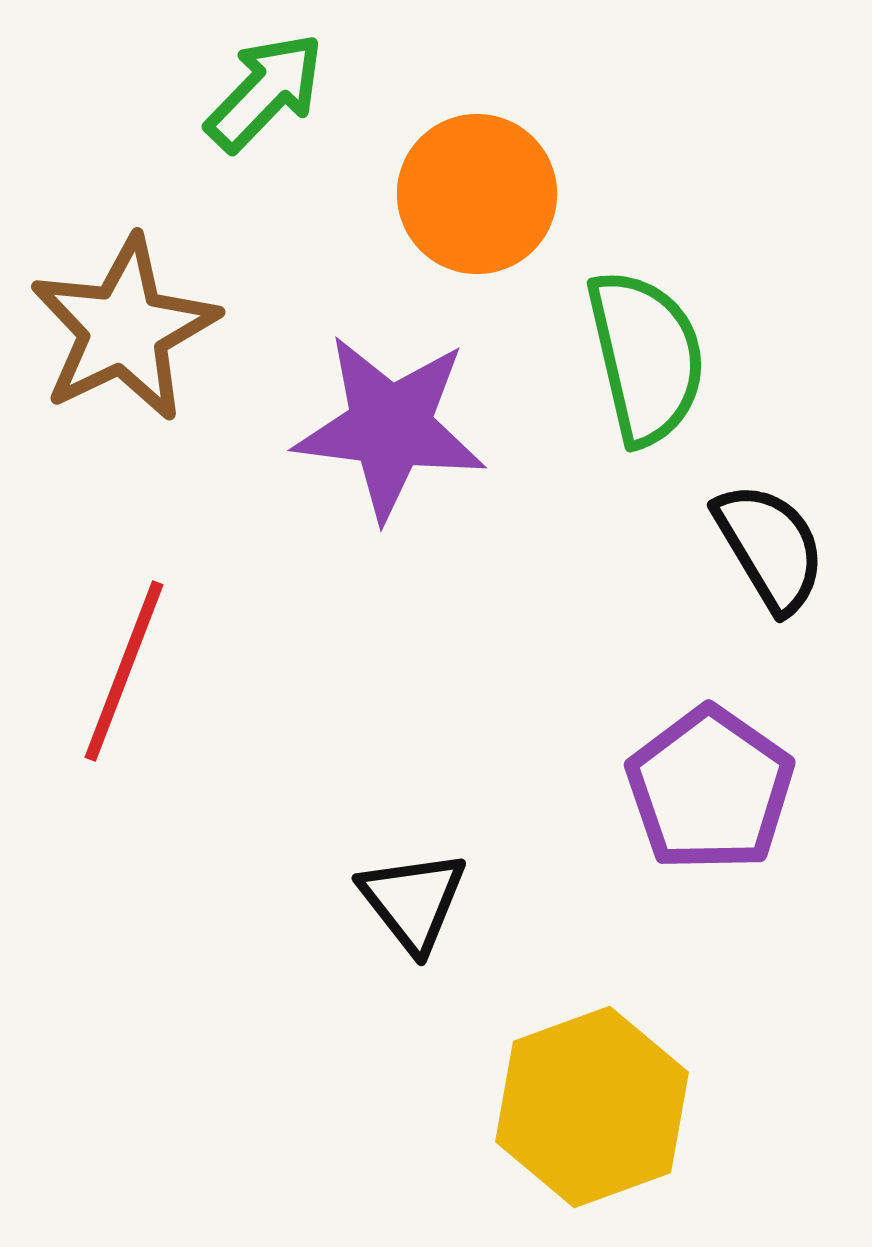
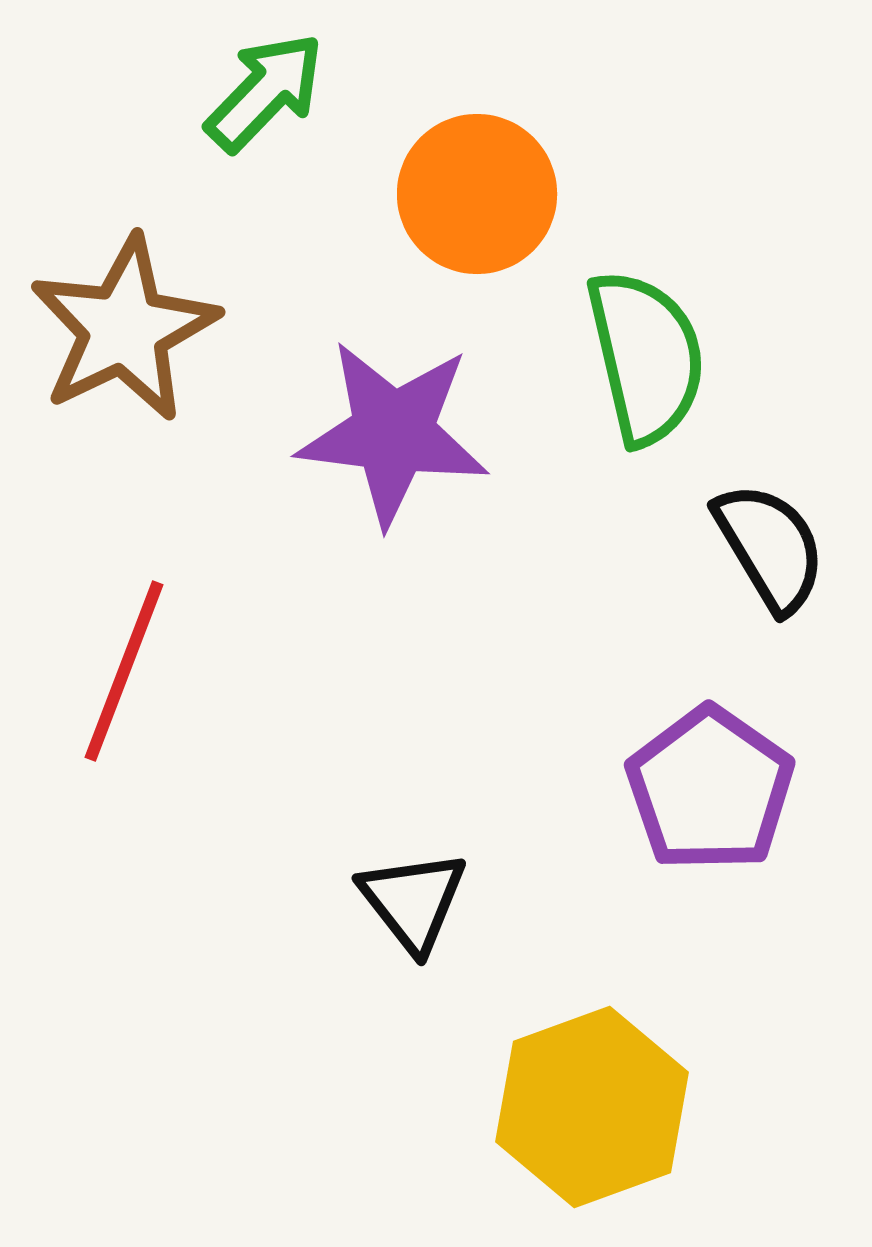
purple star: moved 3 px right, 6 px down
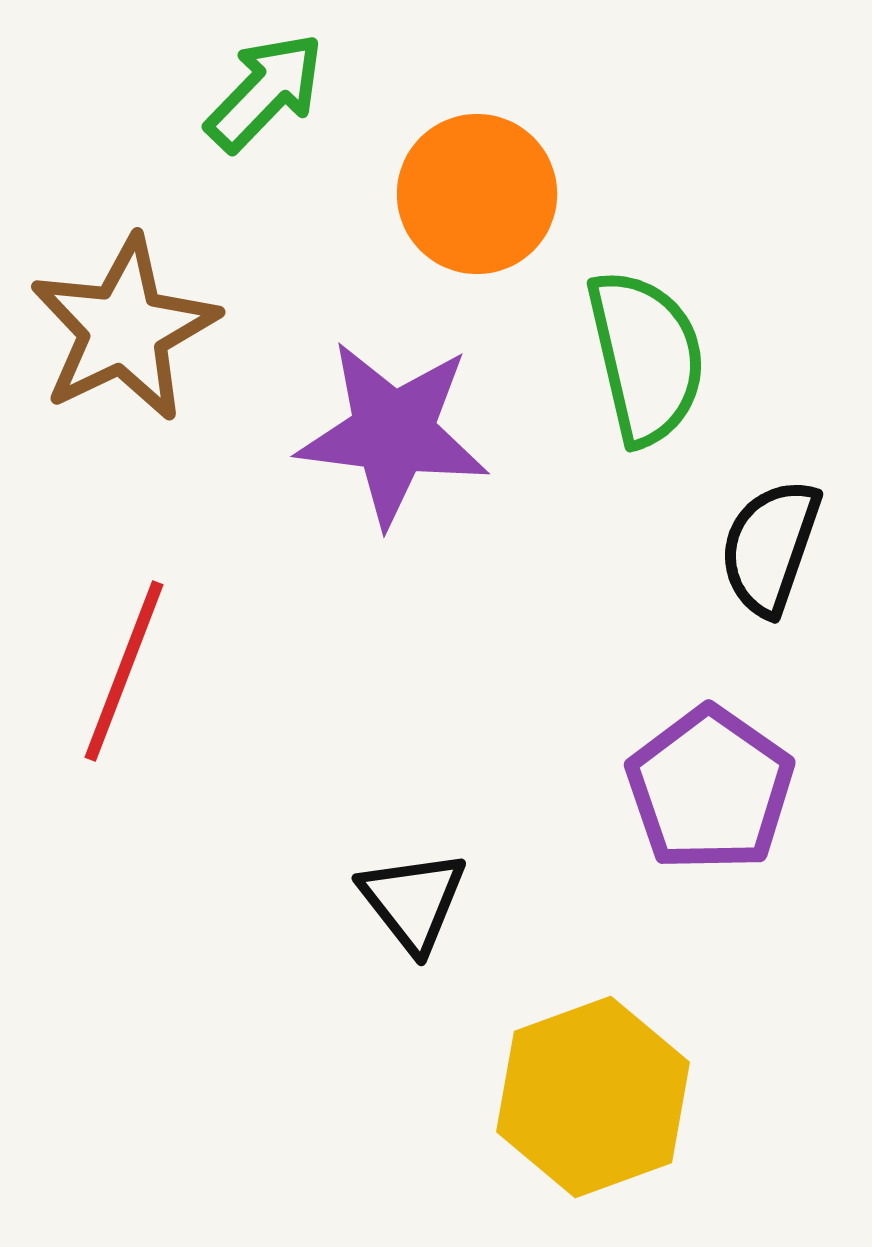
black semicircle: rotated 130 degrees counterclockwise
yellow hexagon: moved 1 px right, 10 px up
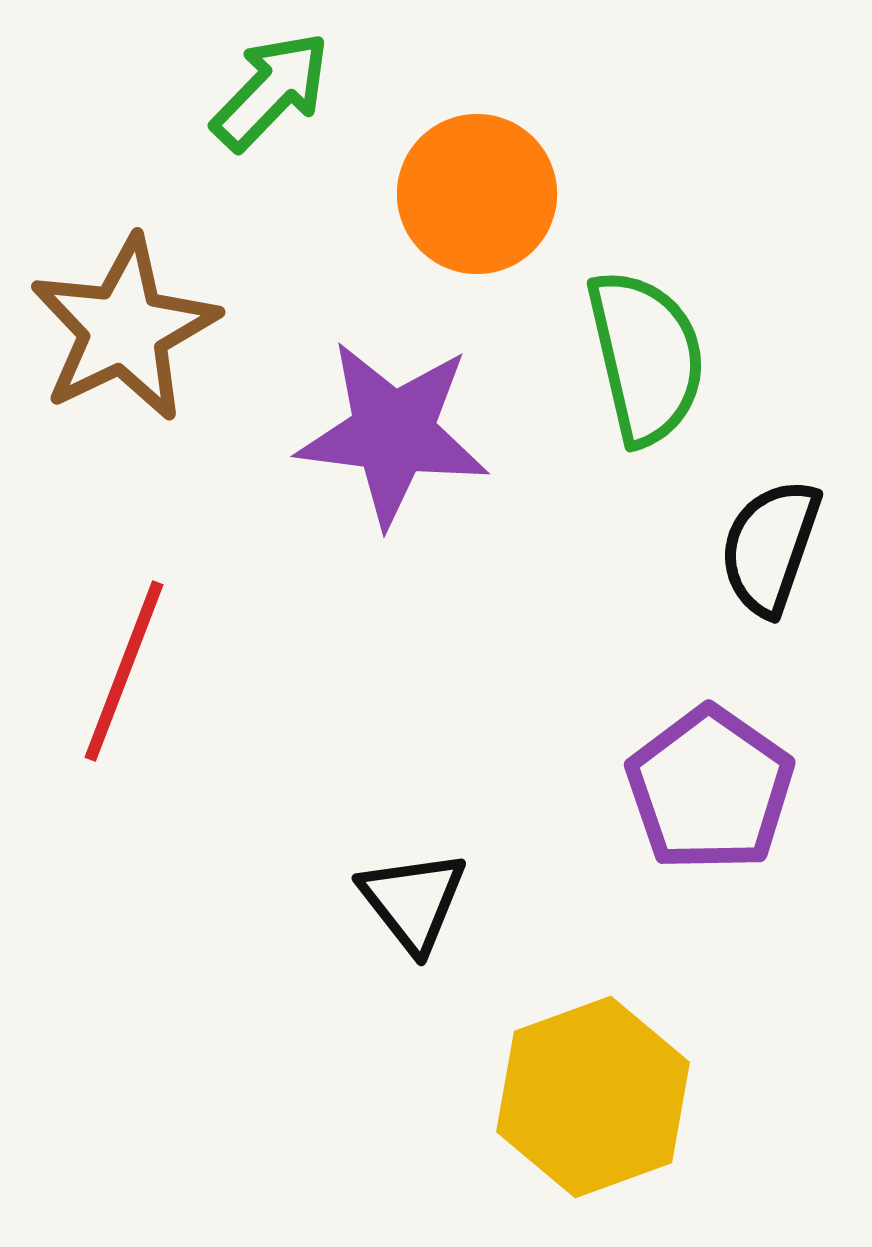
green arrow: moved 6 px right, 1 px up
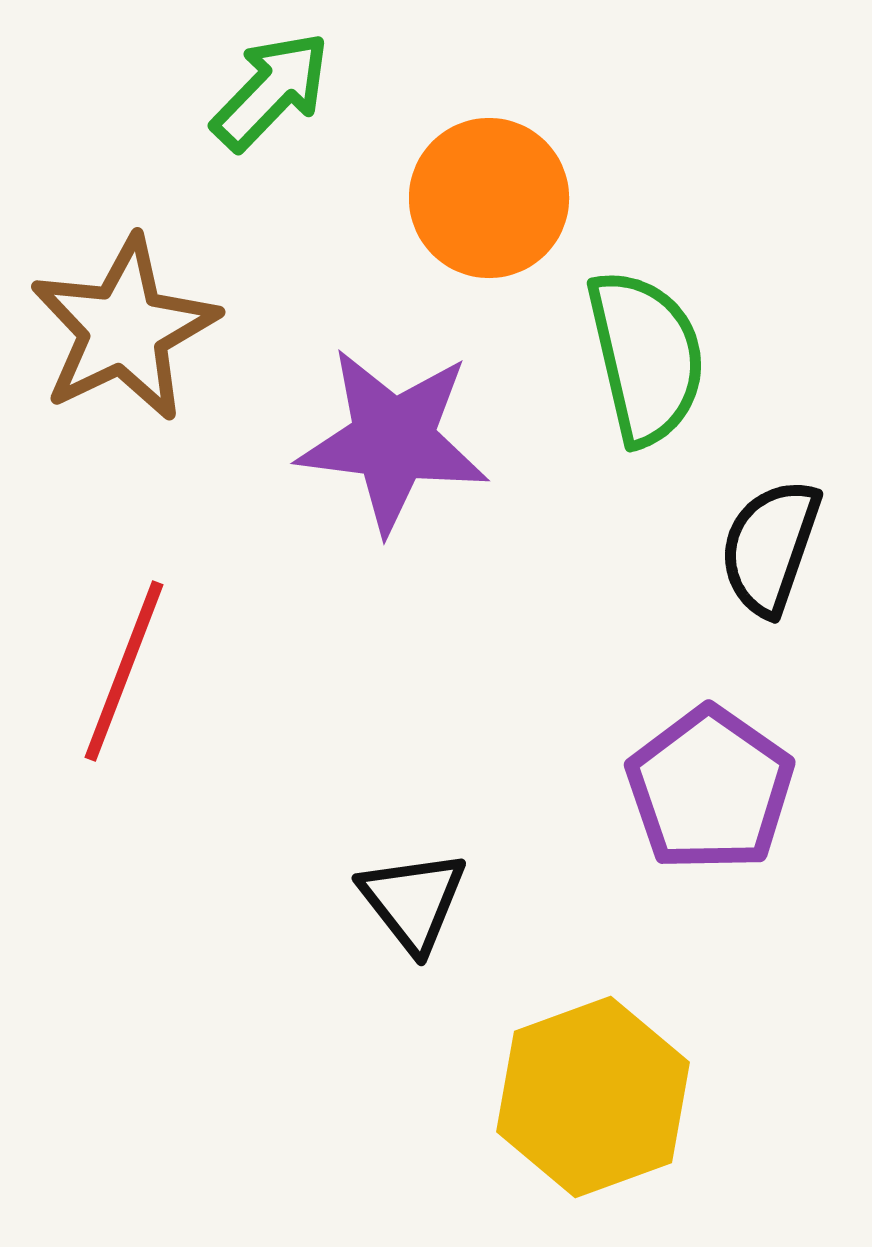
orange circle: moved 12 px right, 4 px down
purple star: moved 7 px down
